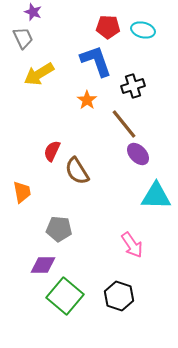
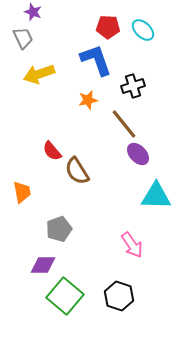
cyan ellipse: rotated 30 degrees clockwise
blue L-shape: moved 1 px up
yellow arrow: rotated 12 degrees clockwise
orange star: moved 1 px right; rotated 24 degrees clockwise
red semicircle: rotated 65 degrees counterclockwise
gray pentagon: rotated 25 degrees counterclockwise
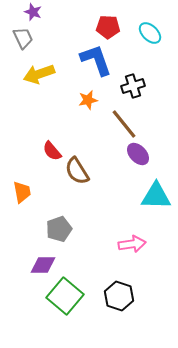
cyan ellipse: moved 7 px right, 3 px down
pink arrow: moved 1 px up; rotated 64 degrees counterclockwise
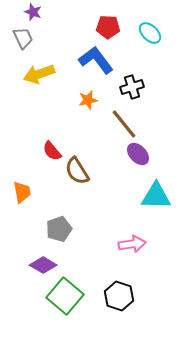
blue L-shape: rotated 18 degrees counterclockwise
black cross: moved 1 px left, 1 px down
purple diamond: rotated 32 degrees clockwise
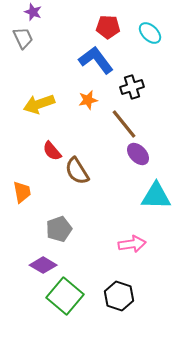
yellow arrow: moved 30 px down
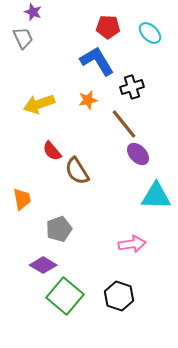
blue L-shape: moved 1 px right, 1 px down; rotated 6 degrees clockwise
orange trapezoid: moved 7 px down
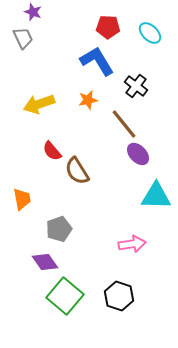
black cross: moved 4 px right, 1 px up; rotated 35 degrees counterclockwise
purple diamond: moved 2 px right, 3 px up; rotated 24 degrees clockwise
